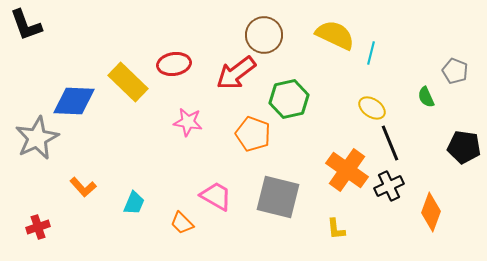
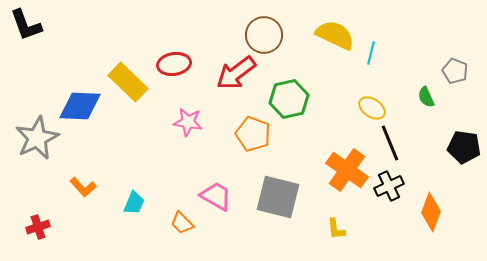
blue diamond: moved 6 px right, 5 px down
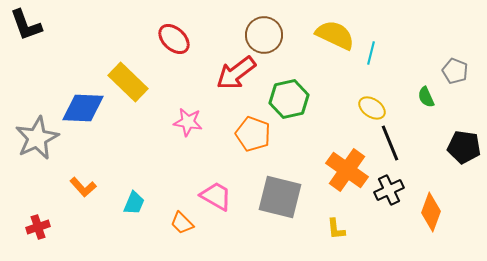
red ellipse: moved 25 px up; rotated 52 degrees clockwise
blue diamond: moved 3 px right, 2 px down
black cross: moved 4 px down
gray square: moved 2 px right
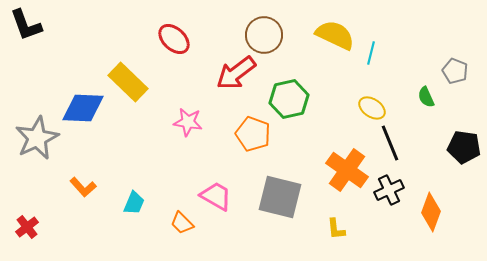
red cross: moved 11 px left; rotated 20 degrees counterclockwise
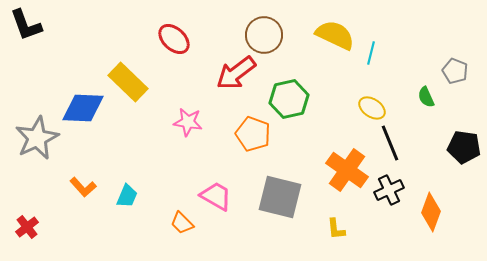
cyan trapezoid: moved 7 px left, 7 px up
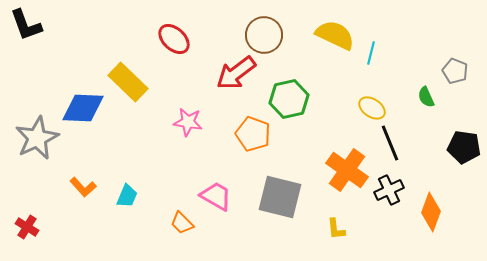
red cross: rotated 20 degrees counterclockwise
